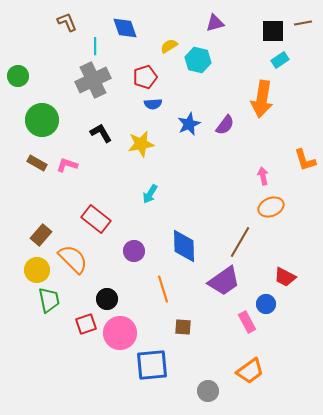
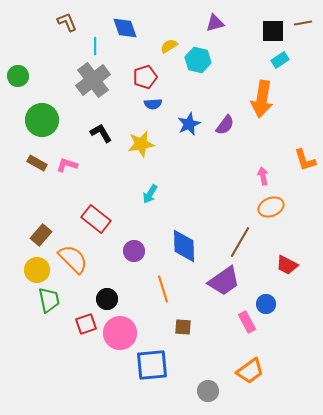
gray cross at (93, 80): rotated 12 degrees counterclockwise
red trapezoid at (285, 277): moved 2 px right, 12 px up
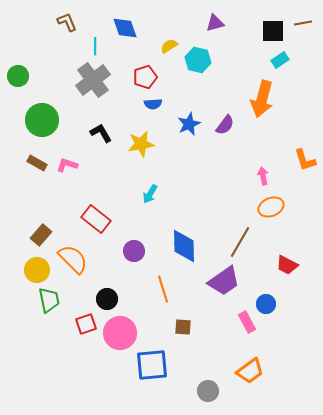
orange arrow at (262, 99): rotated 6 degrees clockwise
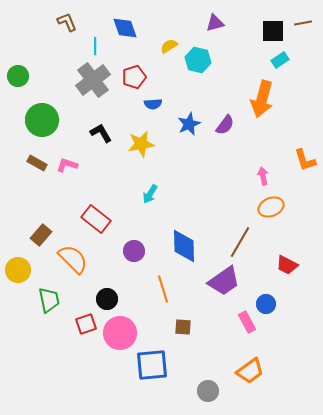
red pentagon at (145, 77): moved 11 px left
yellow circle at (37, 270): moved 19 px left
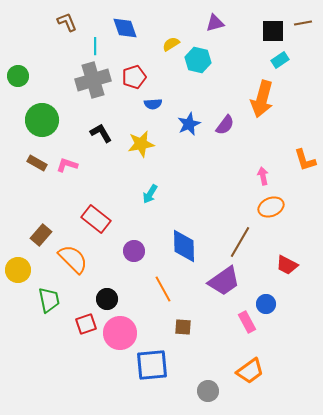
yellow semicircle at (169, 46): moved 2 px right, 2 px up
gray cross at (93, 80): rotated 20 degrees clockwise
orange line at (163, 289): rotated 12 degrees counterclockwise
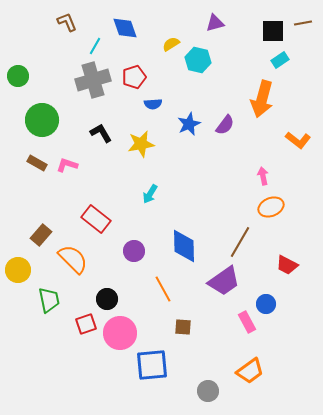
cyan line at (95, 46): rotated 30 degrees clockwise
orange L-shape at (305, 160): moved 7 px left, 20 px up; rotated 35 degrees counterclockwise
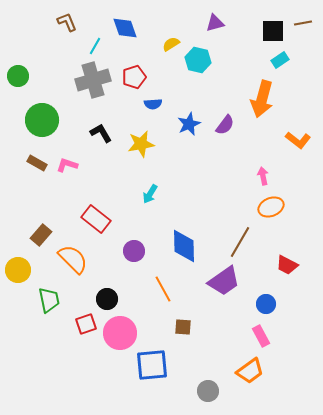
pink rectangle at (247, 322): moved 14 px right, 14 px down
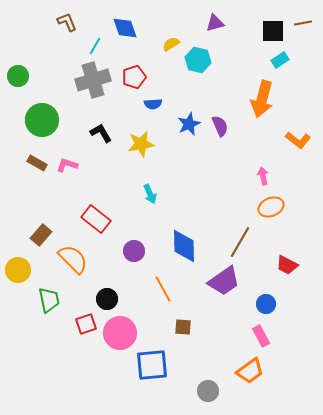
purple semicircle at (225, 125): moved 5 px left, 1 px down; rotated 60 degrees counterclockwise
cyan arrow at (150, 194): rotated 54 degrees counterclockwise
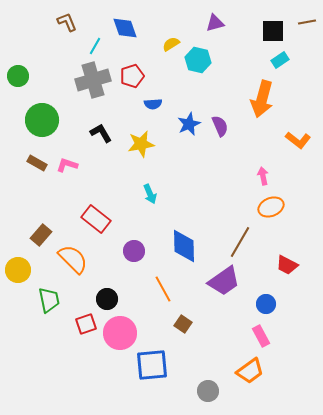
brown line at (303, 23): moved 4 px right, 1 px up
red pentagon at (134, 77): moved 2 px left, 1 px up
brown square at (183, 327): moved 3 px up; rotated 30 degrees clockwise
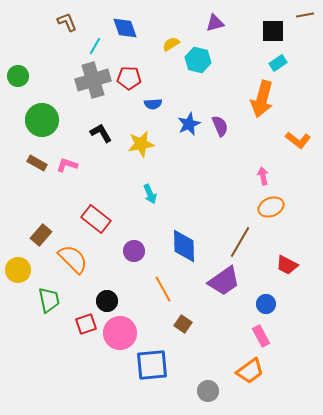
brown line at (307, 22): moved 2 px left, 7 px up
cyan rectangle at (280, 60): moved 2 px left, 3 px down
red pentagon at (132, 76): moved 3 px left, 2 px down; rotated 20 degrees clockwise
black circle at (107, 299): moved 2 px down
